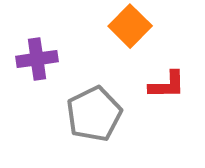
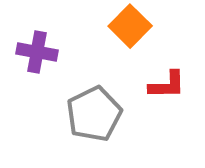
purple cross: moved 7 px up; rotated 18 degrees clockwise
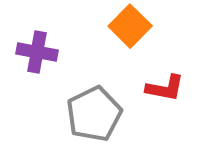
red L-shape: moved 2 px left, 3 px down; rotated 12 degrees clockwise
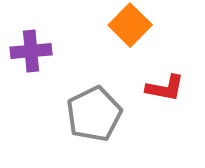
orange square: moved 1 px up
purple cross: moved 6 px left, 1 px up; rotated 15 degrees counterclockwise
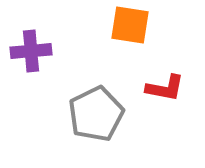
orange square: rotated 36 degrees counterclockwise
gray pentagon: moved 2 px right
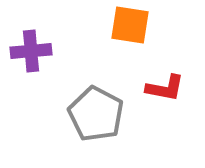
gray pentagon: rotated 18 degrees counterclockwise
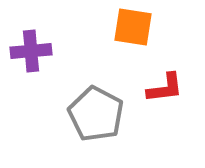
orange square: moved 3 px right, 2 px down
red L-shape: rotated 18 degrees counterclockwise
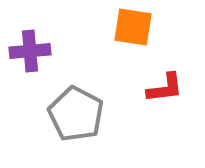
purple cross: moved 1 px left
gray pentagon: moved 20 px left
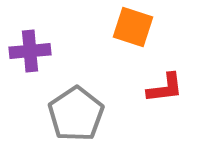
orange square: rotated 9 degrees clockwise
gray pentagon: rotated 10 degrees clockwise
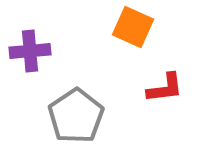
orange square: rotated 6 degrees clockwise
gray pentagon: moved 2 px down
